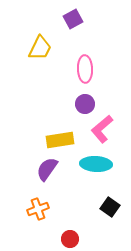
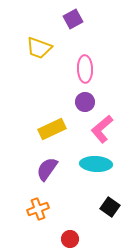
yellow trapezoid: moved 1 px left; rotated 84 degrees clockwise
purple circle: moved 2 px up
yellow rectangle: moved 8 px left, 11 px up; rotated 16 degrees counterclockwise
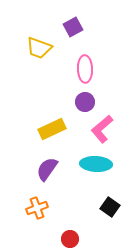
purple square: moved 8 px down
orange cross: moved 1 px left, 1 px up
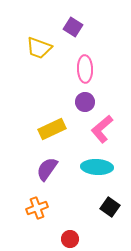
purple square: rotated 30 degrees counterclockwise
cyan ellipse: moved 1 px right, 3 px down
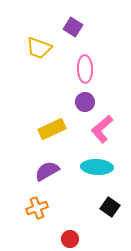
purple semicircle: moved 2 px down; rotated 25 degrees clockwise
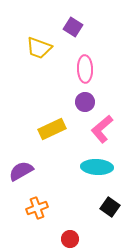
purple semicircle: moved 26 px left
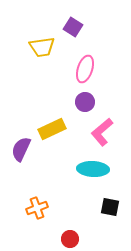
yellow trapezoid: moved 3 px right, 1 px up; rotated 28 degrees counterclockwise
pink ellipse: rotated 20 degrees clockwise
pink L-shape: moved 3 px down
cyan ellipse: moved 4 px left, 2 px down
purple semicircle: moved 22 px up; rotated 35 degrees counterclockwise
black square: rotated 24 degrees counterclockwise
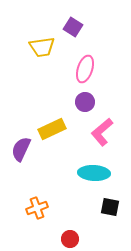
cyan ellipse: moved 1 px right, 4 px down
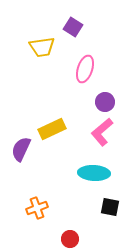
purple circle: moved 20 px right
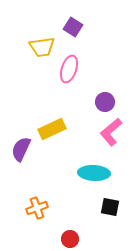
pink ellipse: moved 16 px left
pink L-shape: moved 9 px right
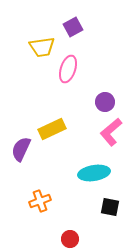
purple square: rotated 30 degrees clockwise
pink ellipse: moved 1 px left
cyan ellipse: rotated 12 degrees counterclockwise
orange cross: moved 3 px right, 7 px up
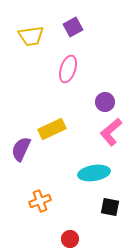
yellow trapezoid: moved 11 px left, 11 px up
